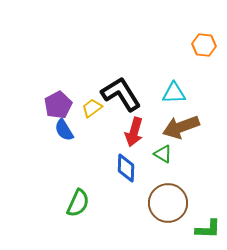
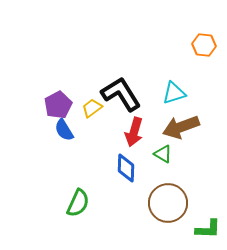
cyan triangle: rotated 15 degrees counterclockwise
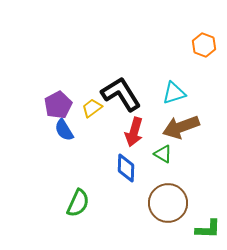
orange hexagon: rotated 15 degrees clockwise
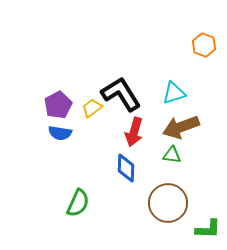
blue semicircle: moved 4 px left, 3 px down; rotated 50 degrees counterclockwise
green triangle: moved 9 px right, 1 px down; rotated 24 degrees counterclockwise
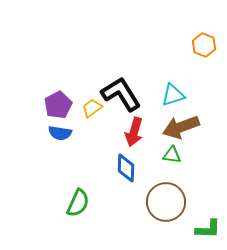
cyan triangle: moved 1 px left, 2 px down
brown circle: moved 2 px left, 1 px up
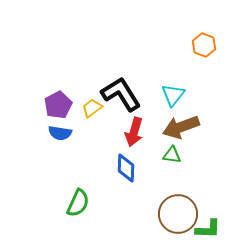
cyan triangle: rotated 35 degrees counterclockwise
brown circle: moved 12 px right, 12 px down
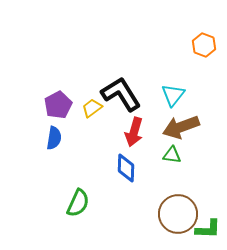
blue semicircle: moved 6 px left, 5 px down; rotated 90 degrees counterclockwise
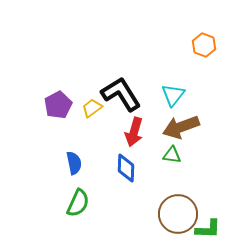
blue semicircle: moved 20 px right, 25 px down; rotated 20 degrees counterclockwise
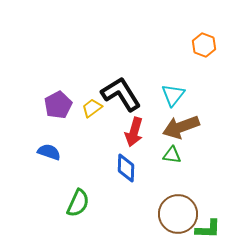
blue semicircle: moved 25 px left, 11 px up; rotated 60 degrees counterclockwise
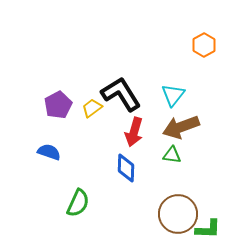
orange hexagon: rotated 10 degrees clockwise
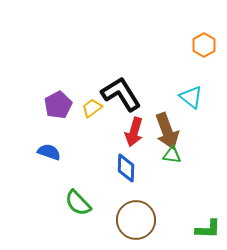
cyan triangle: moved 18 px right, 2 px down; rotated 30 degrees counterclockwise
brown arrow: moved 14 px left, 4 px down; rotated 90 degrees counterclockwise
green semicircle: rotated 112 degrees clockwise
brown circle: moved 42 px left, 6 px down
